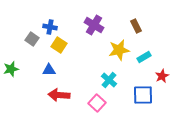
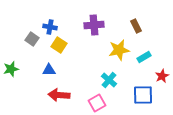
purple cross: rotated 36 degrees counterclockwise
pink square: rotated 18 degrees clockwise
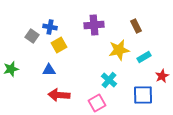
gray square: moved 3 px up
yellow square: rotated 28 degrees clockwise
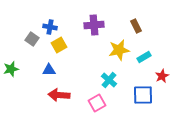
gray square: moved 3 px down
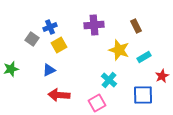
blue cross: rotated 32 degrees counterclockwise
yellow star: rotated 30 degrees clockwise
blue triangle: rotated 24 degrees counterclockwise
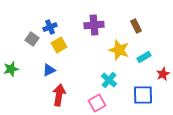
red star: moved 1 px right, 2 px up
red arrow: rotated 95 degrees clockwise
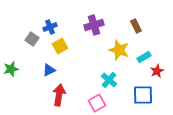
purple cross: rotated 12 degrees counterclockwise
yellow square: moved 1 px right, 1 px down
red star: moved 6 px left, 3 px up
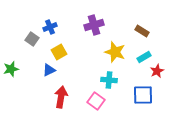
brown rectangle: moved 6 px right, 5 px down; rotated 32 degrees counterclockwise
yellow square: moved 1 px left, 6 px down
yellow star: moved 4 px left, 2 px down
cyan cross: rotated 35 degrees counterclockwise
red arrow: moved 2 px right, 2 px down
pink square: moved 1 px left, 2 px up; rotated 24 degrees counterclockwise
